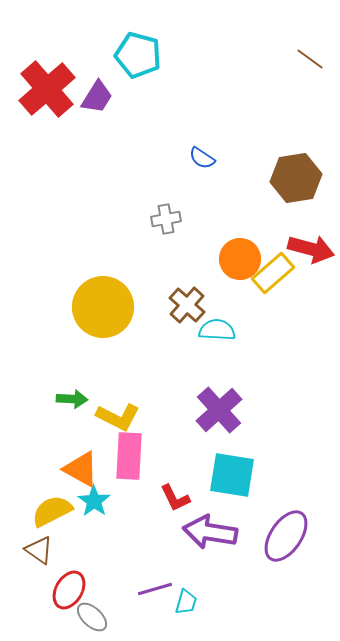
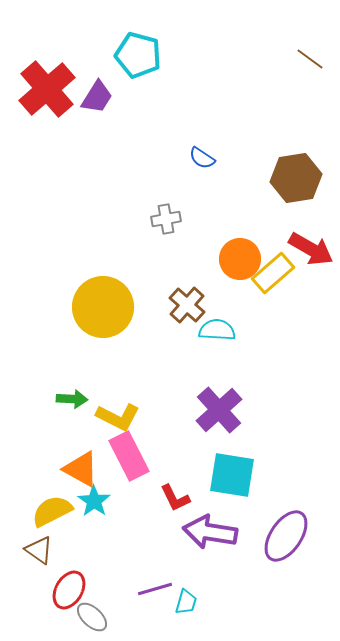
red arrow: rotated 15 degrees clockwise
pink rectangle: rotated 30 degrees counterclockwise
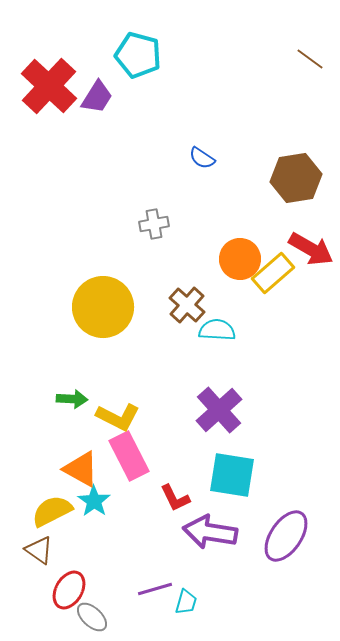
red cross: moved 2 px right, 3 px up; rotated 6 degrees counterclockwise
gray cross: moved 12 px left, 5 px down
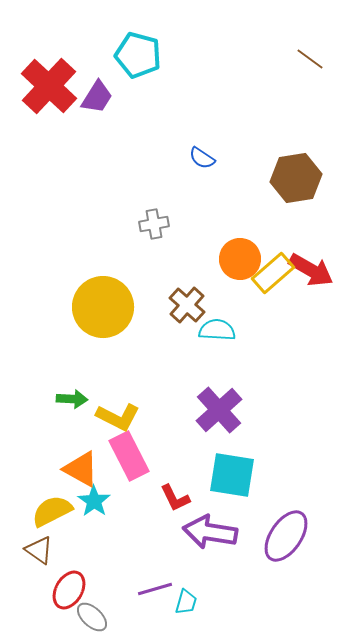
red arrow: moved 21 px down
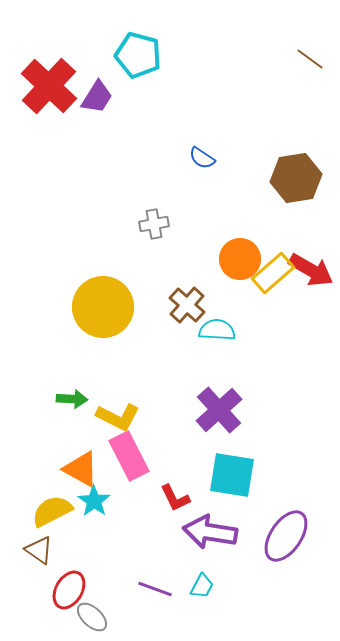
purple line: rotated 36 degrees clockwise
cyan trapezoid: moved 16 px right, 16 px up; rotated 12 degrees clockwise
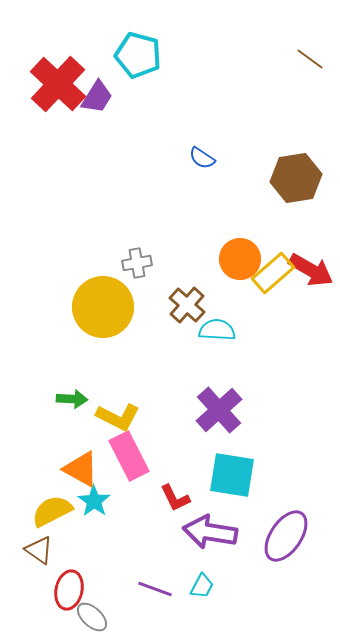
red cross: moved 9 px right, 2 px up
gray cross: moved 17 px left, 39 px down
red ellipse: rotated 18 degrees counterclockwise
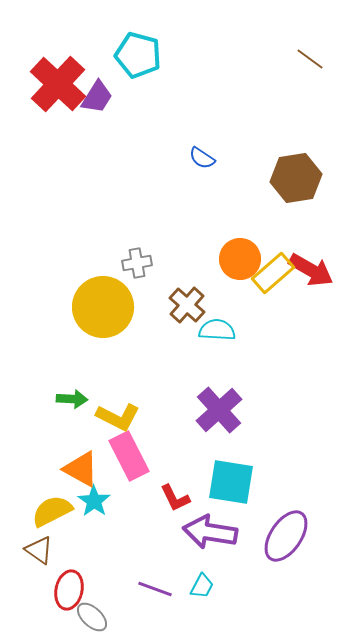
cyan square: moved 1 px left, 7 px down
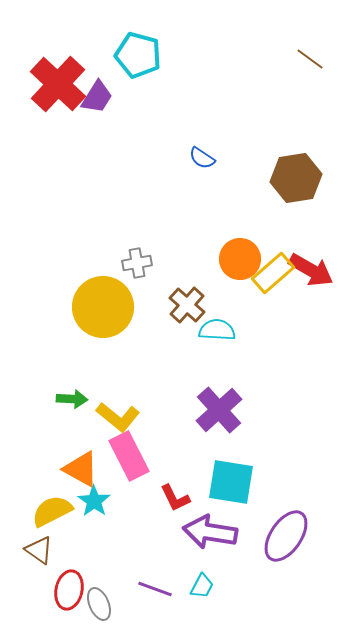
yellow L-shape: rotated 12 degrees clockwise
gray ellipse: moved 7 px right, 13 px up; rotated 24 degrees clockwise
